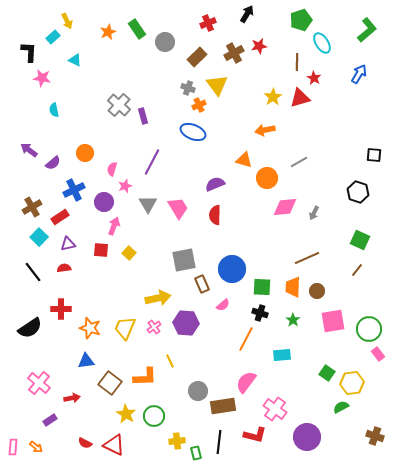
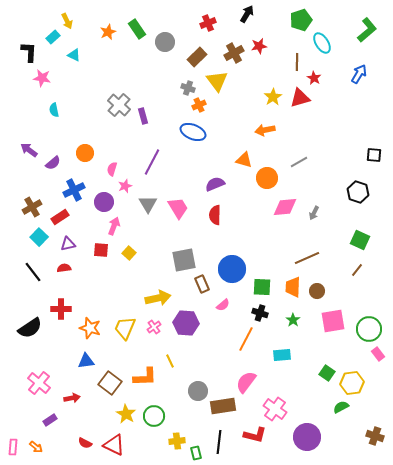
cyan triangle at (75, 60): moved 1 px left, 5 px up
yellow triangle at (217, 85): moved 4 px up
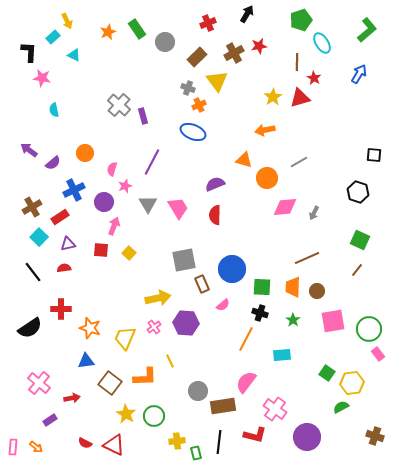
yellow trapezoid at (125, 328): moved 10 px down
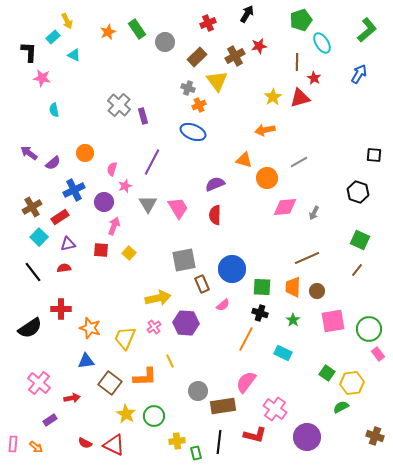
brown cross at (234, 53): moved 1 px right, 3 px down
purple arrow at (29, 150): moved 3 px down
cyan rectangle at (282, 355): moved 1 px right, 2 px up; rotated 30 degrees clockwise
pink rectangle at (13, 447): moved 3 px up
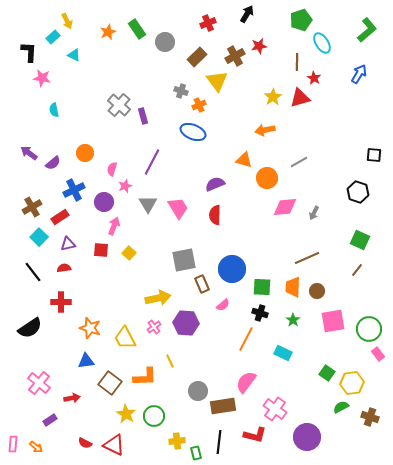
gray cross at (188, 88): moved 7 px left, 3 px down
red cross at (61, 309): moved 7 px up
yellow trapezoid at (125, 338): rotated 50 degrees counterclockwise
brown cross at (375, 436): moved 5 px left, 19 px up
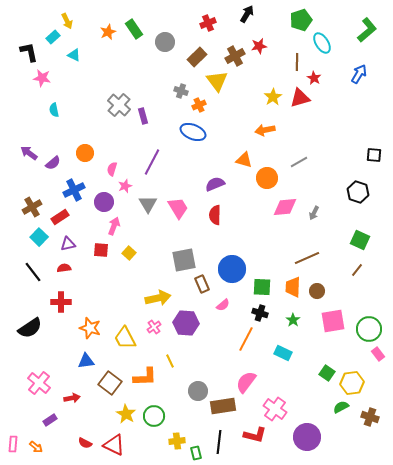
green rectangle at (137, 29): moved 3 px left
black L-shape at (29, 52): rotated 15 degrees counterclockwise
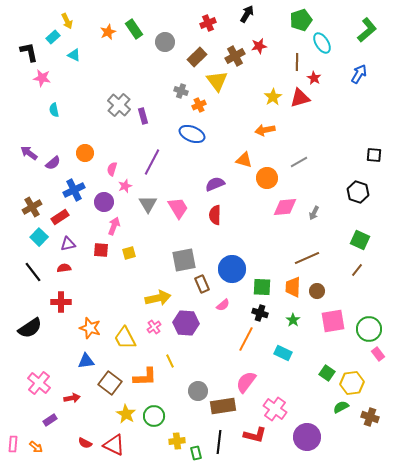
blue ellipse at (193, 132): moved 1 px left, 2 px down
yellow square at (129, 253): rotated 32 degrees clockwise
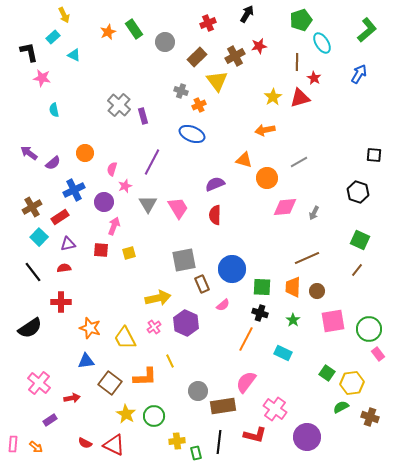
yellow arrow at (67, 21): moved 3 px left, 6 px up
purple hexagon at (186, 323): rotated 20 degrees clockwise
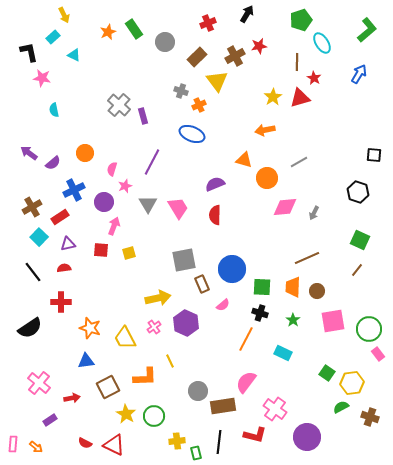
brown square at (110, 383): moved 2 px left, 4 px down; rotated 25 degrees clockwise
